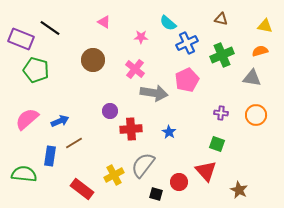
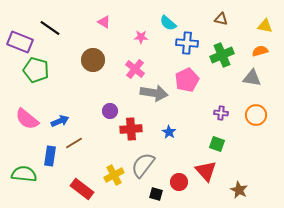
purple rectangle: moved 1 px left, 3 px down
blue cross: rotated 30 degrees clockwise
pink semicircle: rotated 100 degrees counterclockwise
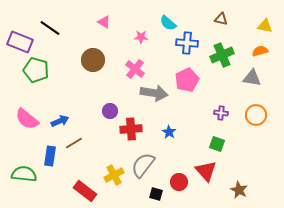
red rectangle: moved 3 px right, 2 px down
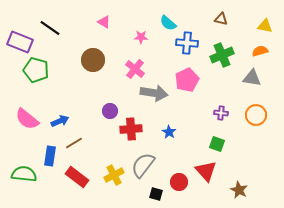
red rectangle: moved 8 px left, 14 px up
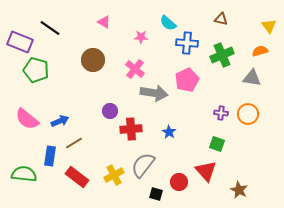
yellow triangle: moved 4 px right; rotated 42 degrees clockwise
orange circle: moved 8 px left, 1 px up
